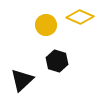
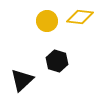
yellow diamond: rotated 16 degrees counterclockwise
yellow circle: moved 1 px right, 4 px up
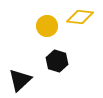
yellow circle: moved 5 px down
black triangle: moved 2 px left
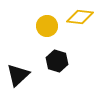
black triangle: moved 2 px left, 5 px up
